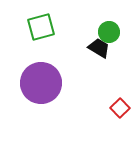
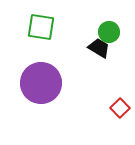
green square: rotated 24 degrees clockwise
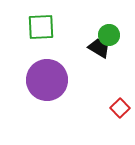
green square: rotated 12 degrees counterclockwise
green circle: moved 3 px down
purple circle: moved 6 px right, 3 px up
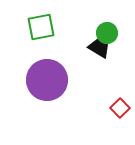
green square: rotated 8 degrees counterclockwise
green circle: moved 2 px left, 2 px up
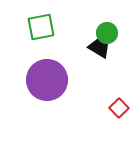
red square: moved 1 px left
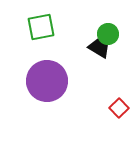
green circle: moved 1 px right, 1 px down
purple circle: moved 1 px down
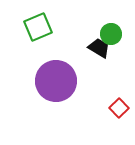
green square: moved 3 px left; rotated 12 degrees counterclockwise
green circle: moved 3 px right
purple circle: moved 9 px right
